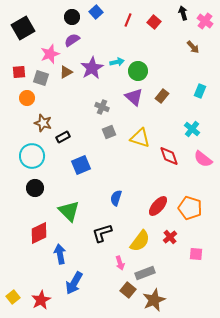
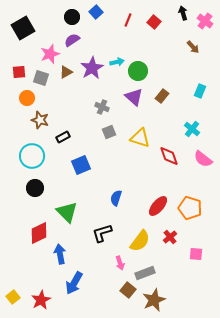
brown star at (43, 123): moved 3 px left, 3 px up
green triangle at (69, 211): moved 2 px left, 1 px down
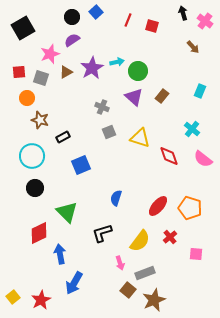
red square at (154, 22): moved 2 px left, 4 px down; rotated 24 degrees counterclockwise
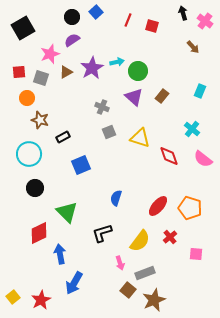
cyan circle at (32, 156): moved 3 px left, 2 px up
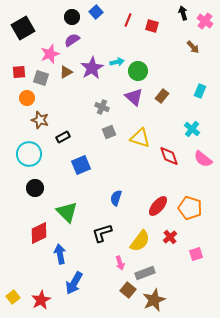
pink square at (196, 254): rotated 24 degrees counterclockwise
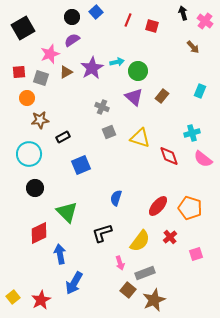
brown star at (40, 120): rotated 24 degrees counterclockwise
cyan cross at (192, 129): moved 4 px down; rotated 35 degrees clockwise
